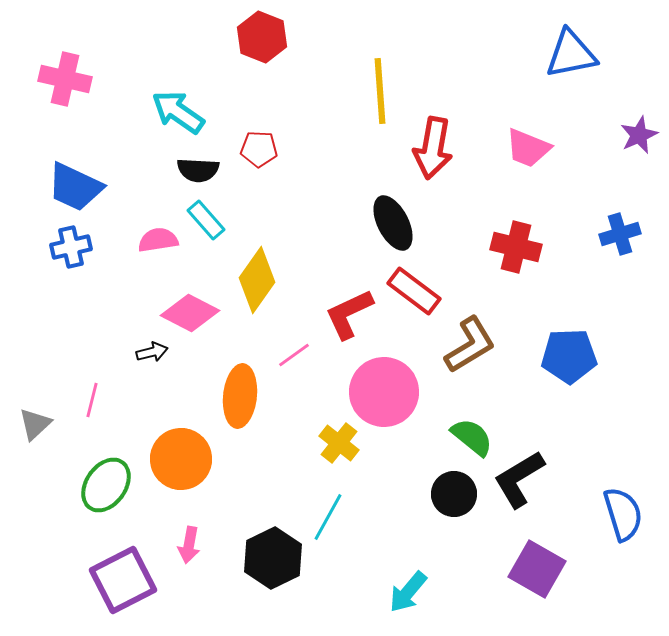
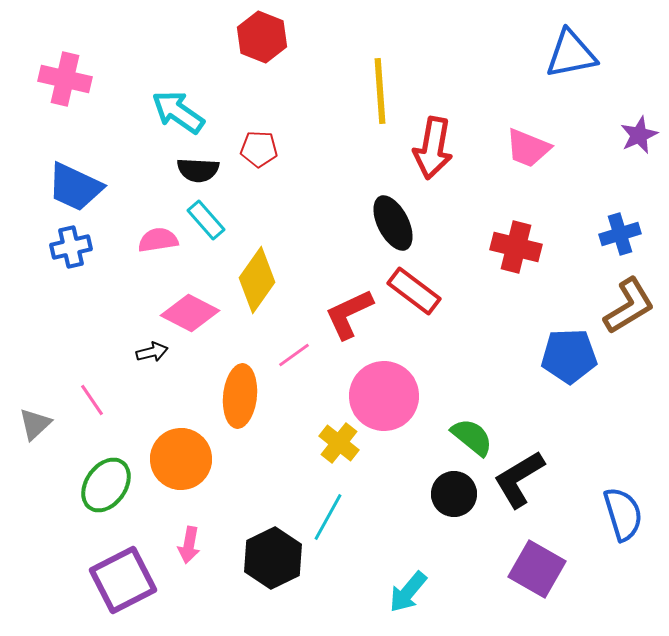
brown L-shape at (470, 345): moved 159 px right, 39 px up
pink circle at (384, 392): moved 4 px down
pink line at (92, 400): rotated 48 degrees counterclockwise
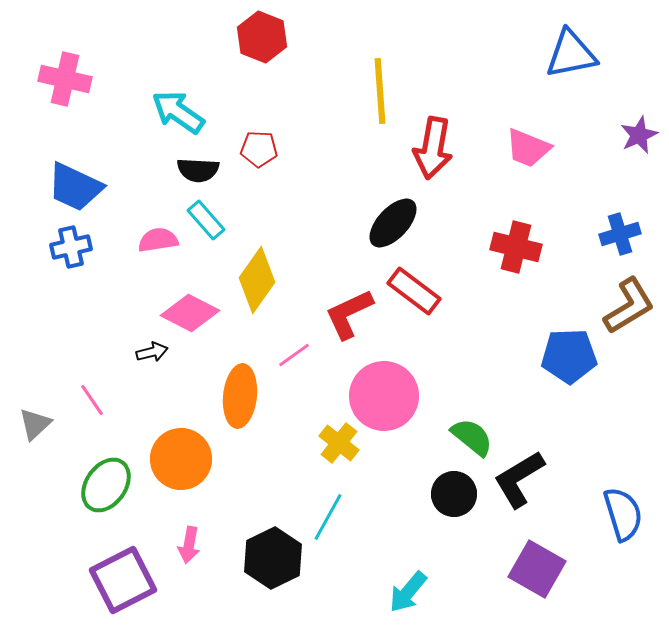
black ellipse at (393, 223): rotated 70 degrees clockwise
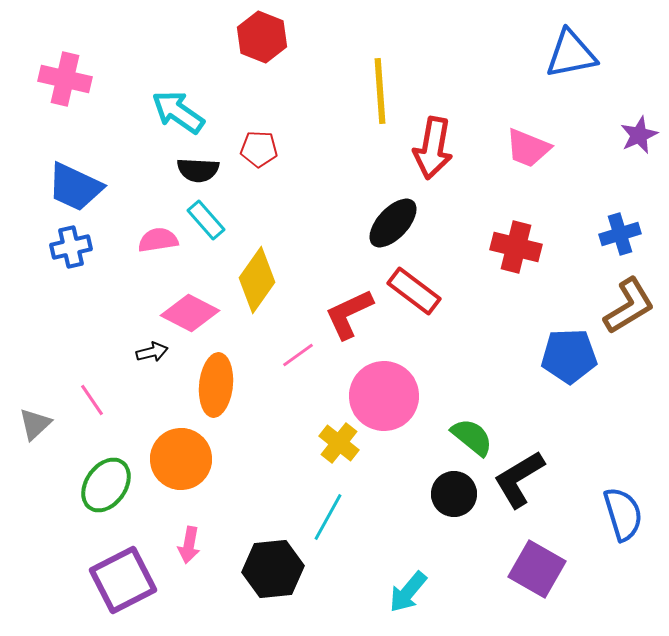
pink line at (294, 355): moved 4 px right
orange ellipse at (240, 396): moved 24 px left, 11 px up
black hexagon at (273, 558): moved 11 px down; rotated 20 degrees clockwise
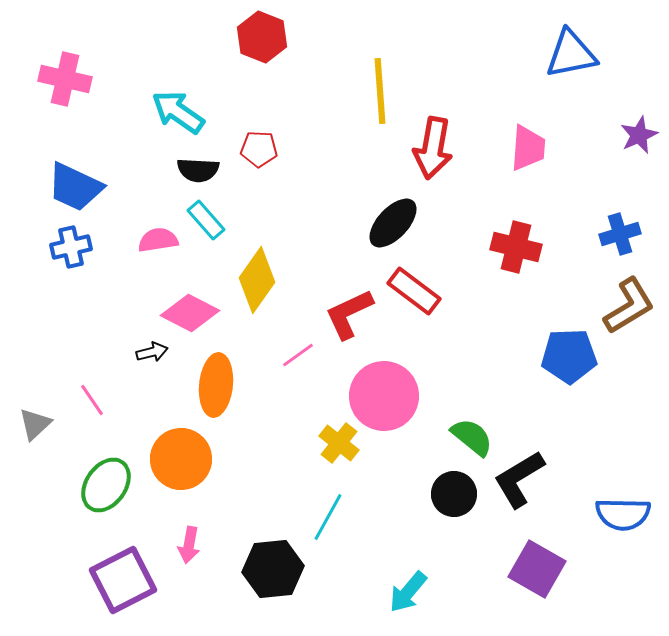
pink trapezoid at (528, 148): rotated 108 degrees counterclockwise
blue semicircle at (623, 514): rotated 108 degrees clockwise
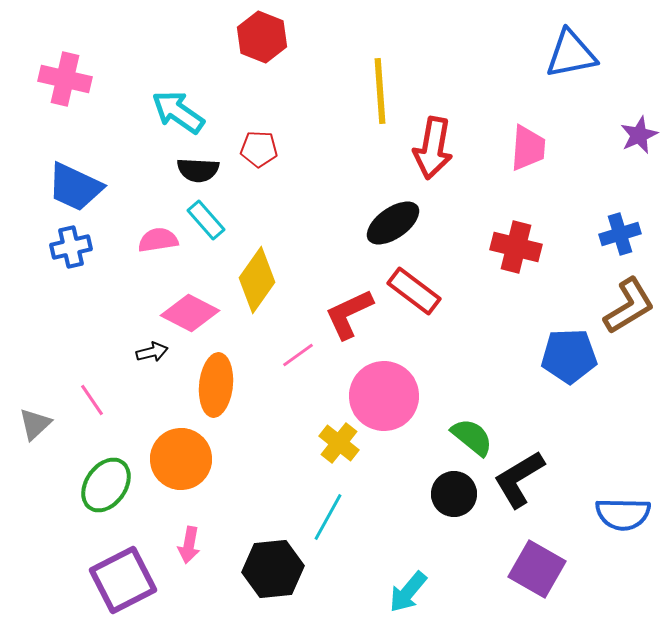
black ellipse at (393, 223): rotated 12 degrees clockwise
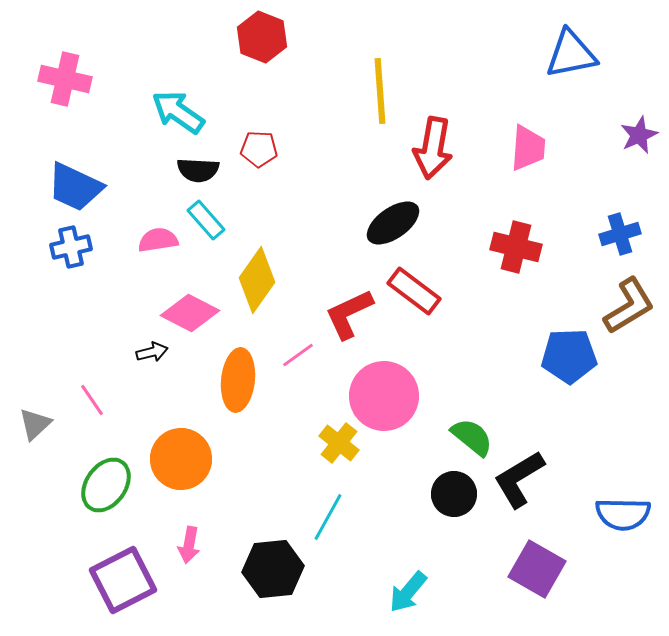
orange ellipse at (216, 385): moved 22 px right, 5 px up
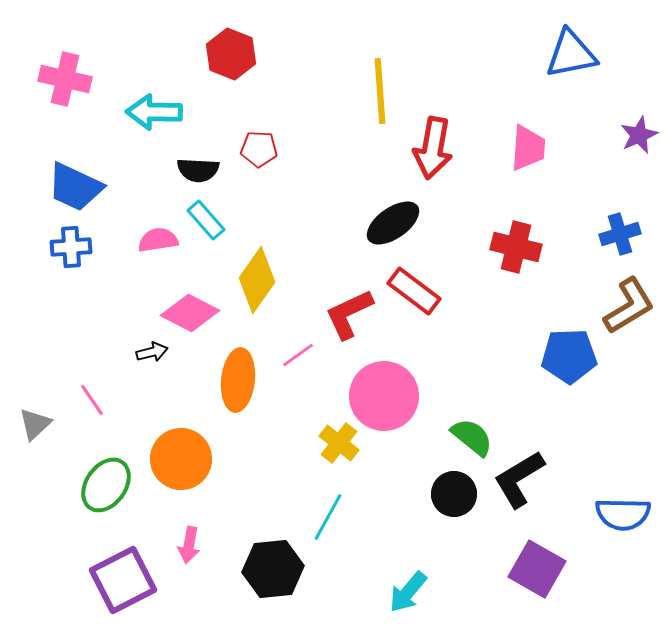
red hexagon at (262, 37): moved 31 px left, 17 px down
cyan arrow at (178, 112): moved 24 px left; rotated 34 degrees counterclockwise
blue cross at (71, 247): rotated 9 degrees clockwise
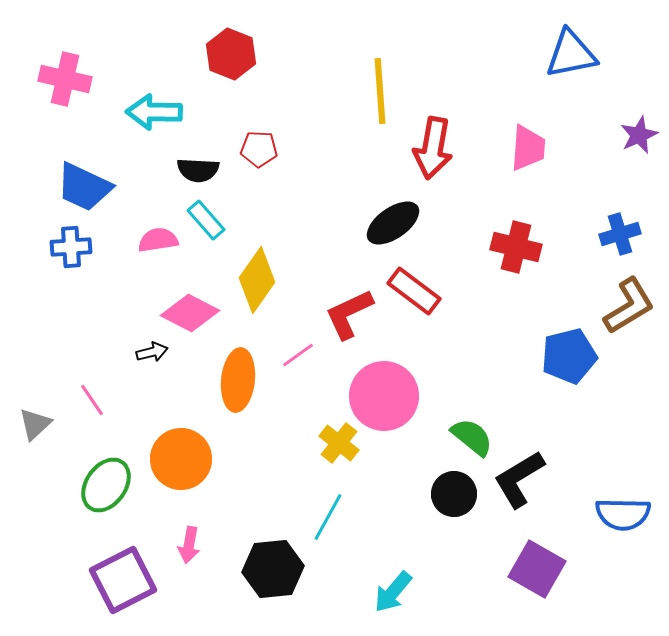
blue trapezoid at (75, 187): moved 9 px right
blue pentagon at (569, 356): rotated 12 degrees counterclockwise
cyan arrow at (408, 592): moved 15 px left
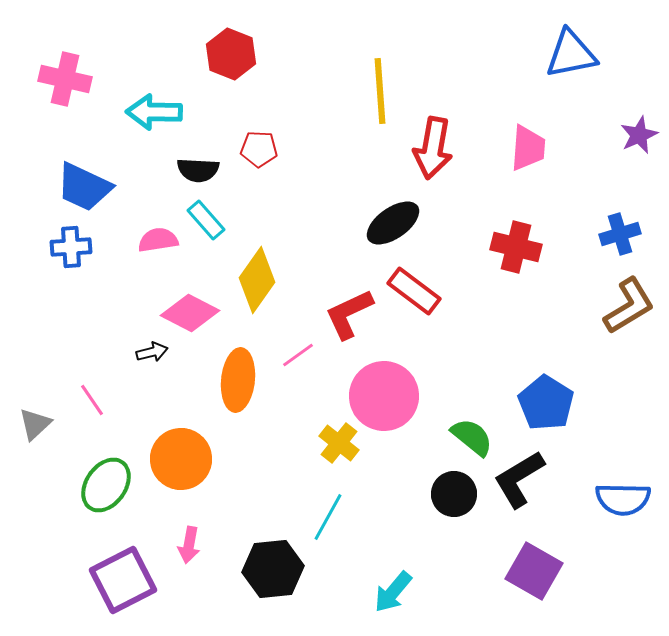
blue pentagon at (569, 356): moved 23 px left, 47 px down; rotated 26 degrees counterclockwise
blue semicircle at (623, 514): moved 15 px up
purple square at (537, 569): moved 3 px left, 2 px down
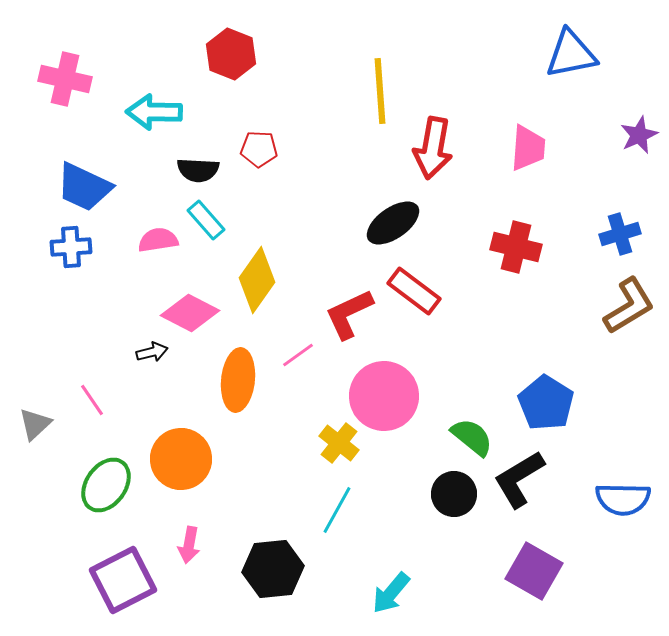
cyan line at (328, 517): moved 9 px right, 7 px up
cyan arrow at (393, 592): moved 2 px left, 1 px down
